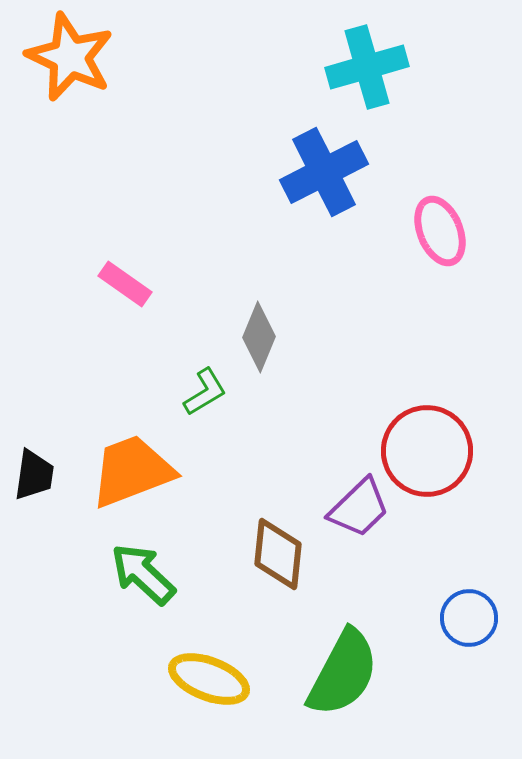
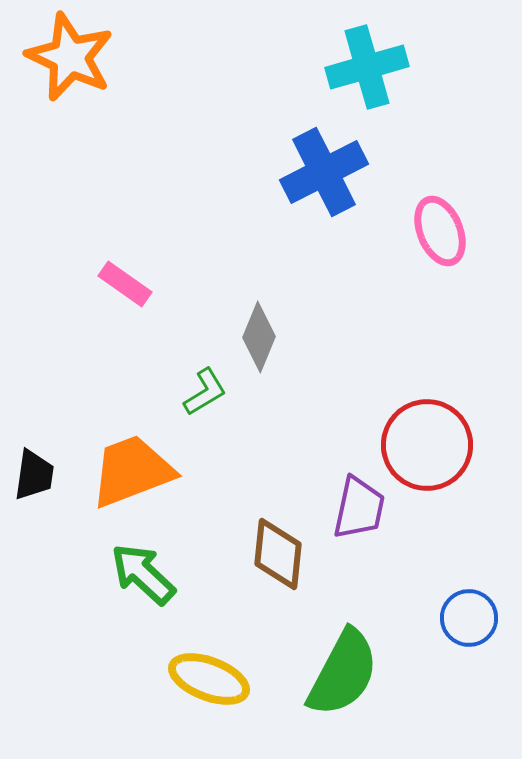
red circle: moved 6 px up
purple trapezoid: rotated 34 degrees counterclockwise
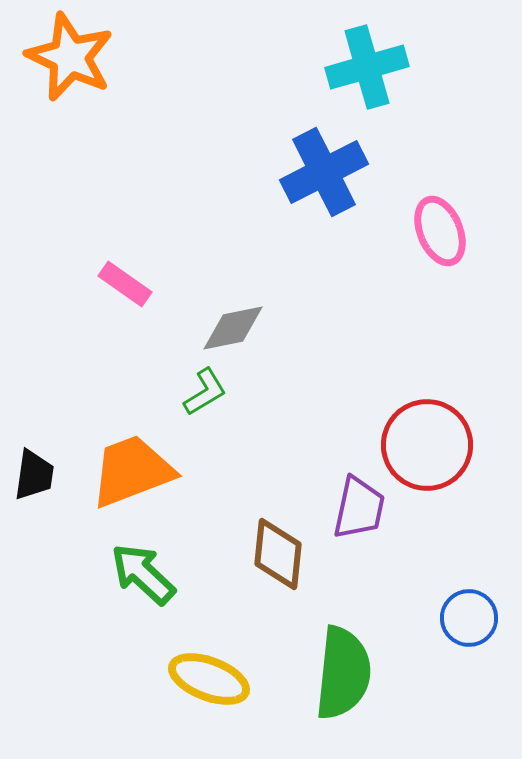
gray diamond: moved 26 px left, 9 px up; rotated 56 degrees clockwise
green semicircle: rotated 22 degrees counterclockwise
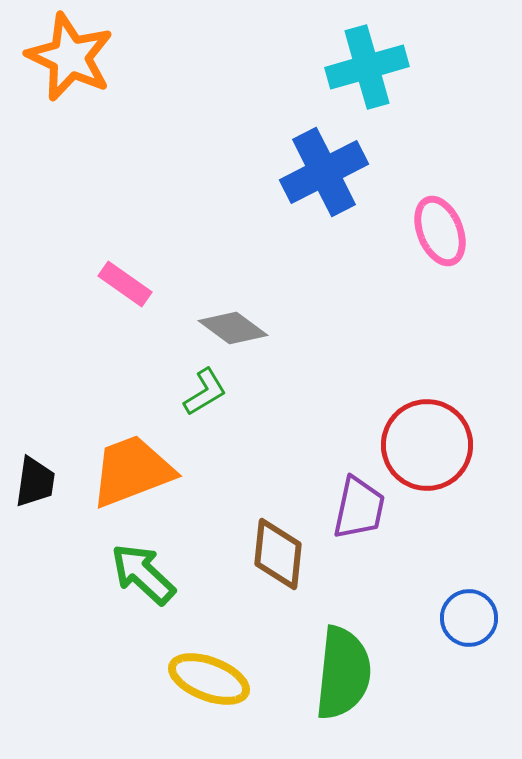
gray diamond: rotated 48 degrees clockwise
black trapezoid: moved 1 px right, 7 px down
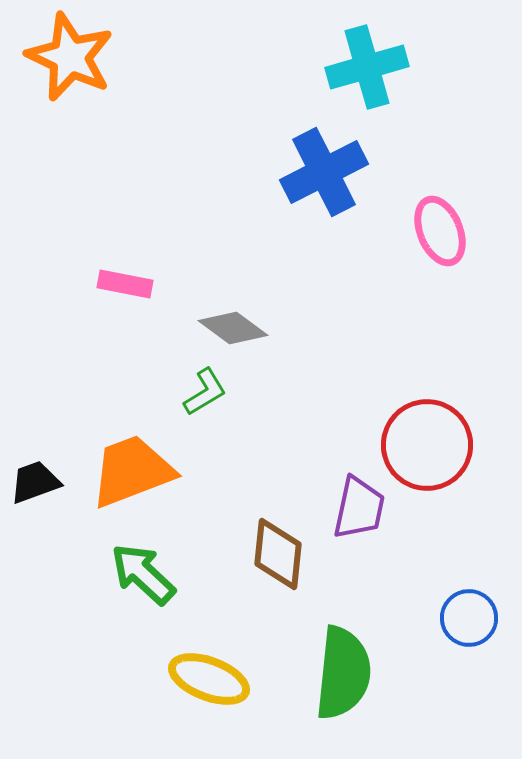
pink rectangle: rotated 24 degrees counterclockwise
black trapezoid: rotated 118 degrees counterclockwise
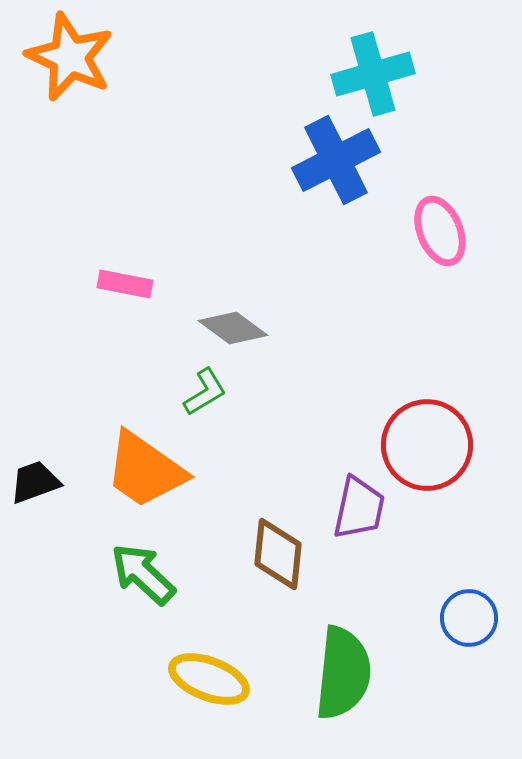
cyan cross: moved 6 px right, 7 px down
blue cross: moved 12 px right, 12 px up
orange trapezoid: moved 13 px right, 1 px up; rotated 124 degrees counterclockwise
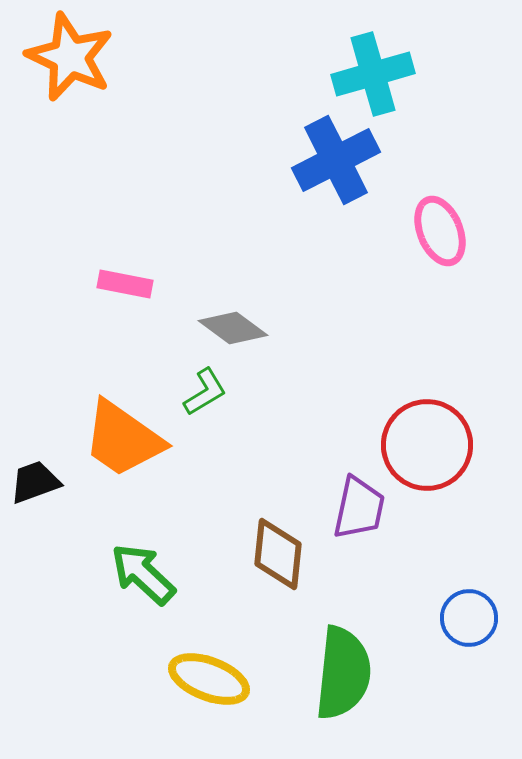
orange trapezoid: moved 22 px left, 31 px up
